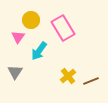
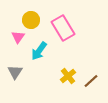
brown line: rotated 21 degrees counterclockwise
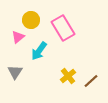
pink triangle: rotated 16 degrees clockwise
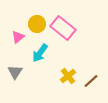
yellow circle: moved 6 px right, 4 px down
pink rectangle: rotated 20 degrees counterclockwise
cyan arrow: moved 1 px right, 2 px down
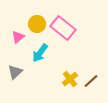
gray triangle: rotated 14 degrees clockwise
yellow cross: moved 2 px right, 3 px down
